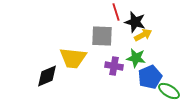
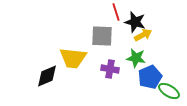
purple cross: moved 4 px left, 3 px down
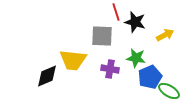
yellow arrow: moved 22 px right
yellow trapezoid: moved 2 px down
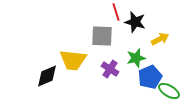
yellow arrow: moved 5 px left, 4 px down
green star: rotated 24 degrees counterclockwise
purple cross: rotated 24 degrees clockwise
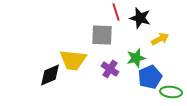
black star: moved 5 px right, 4 px up
gray square: moved 1 px up
black diamond: moved 3 px right, 1 px up
green ellipse: moved 2 px right, 1 px down; rotated 25 degrees counterclockwise
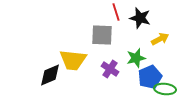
green ellipse: moved 6 px left, 3 px up
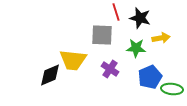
yellow arrow: moved 1 px right, 1 px up; rotated 18 degrees clockwise
green star: moved 10 px up; rotated 18 degrees clockwise
green ellipse: moved 7 px right
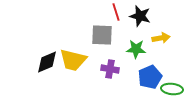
black star: moved 2 px up
green star: moved 1 px down
yellow trapezoid: rotated 8 degrees clockwise
purple cross: rotated 24 degrees counterclockwise
black diamond: moved 3 px left, 13 px up
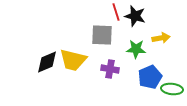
black star: moved 5 px left
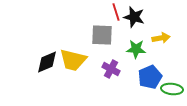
black star: moved 1 px left, 1 px down
purple cross: moved 1 px right; rotated 18 degrees clockwise
